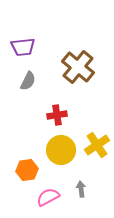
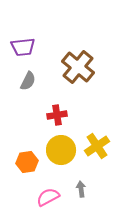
yellow cross: moved 1 px down
orange hexagon: moved 8 px up
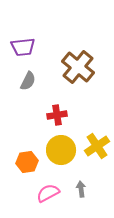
pink semicircle: moved 4 px up
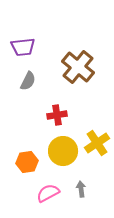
yellow cross: moved 3 px up
yellow circle: moved 2 px right, 1 px down
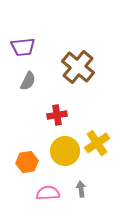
yellow circle: moved 2 px right
pink semicircle: rotated 25 degrees clockwise
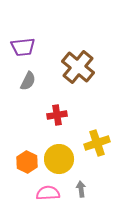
yellow cross: rotated 15 degrees clockwise
yellow circle: moved 6 px left, 8 px down
orange hexagon: rotated 25 degrees counterclockwise
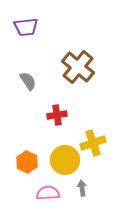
purple trapezoid: moved 3 px right, 20 px up
gray semicircle: rotated 60 degrees counterclockwise
yellow cross: moved 4 px left
yellow circle: moved 6 px right, 1 px down
gray arrow: moved 1 px right, 1 px up
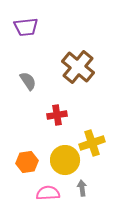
yellow cross: moved 1 px left
orange hexagon: rotated 25 degrees clockwise
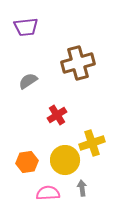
brown cross: moved 4 px up; rotated 36 degrees clockwise
gray semicircle: rotated 90 degrees counterclockwise
red cross: rotated 24 degrees counterclockwise
